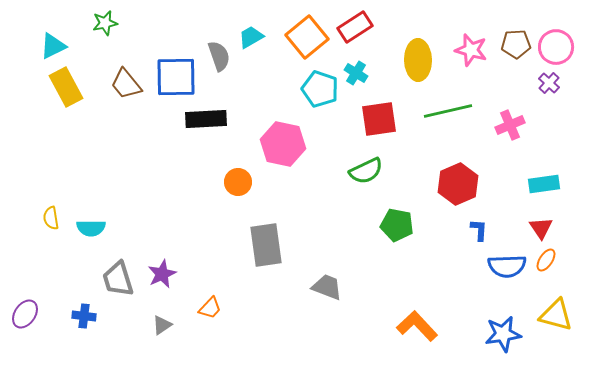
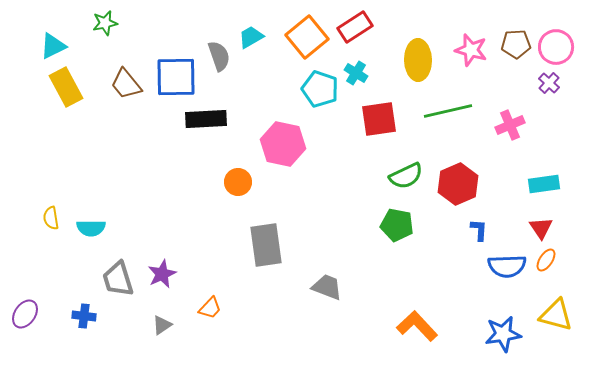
green semicircle at (366, 171): moved 40 px right, 5 px down
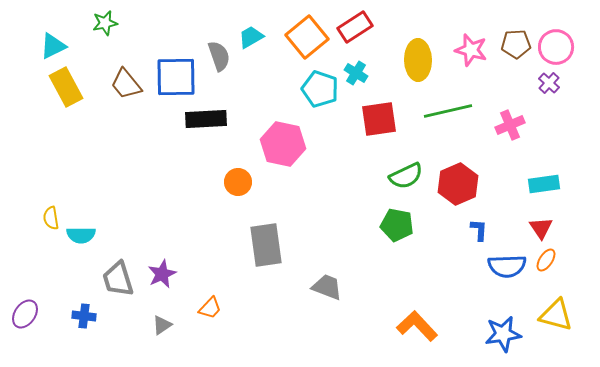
cyan semicircle at (91, 228): moved 10 px left, 7 px down
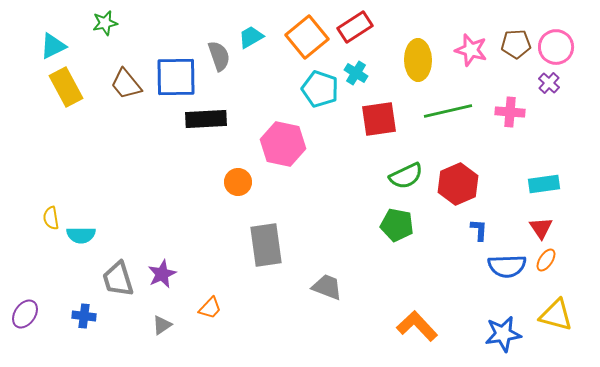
pink cross at (510, 125): moved 13 px up; rotated 28 degrees clockwise
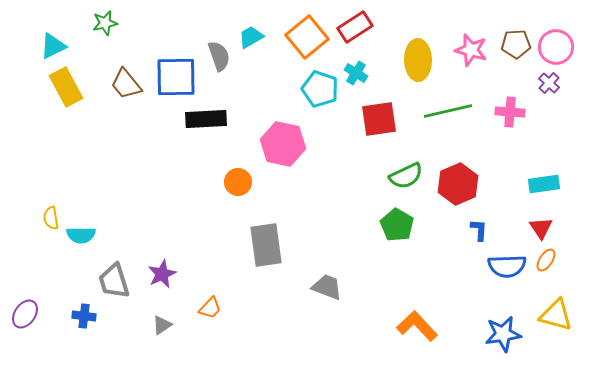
green pentagon at (397, 225): rotated 20 degrees clockwise
gray trapezoid at (118, 279): moved 4 px left, 2 px down
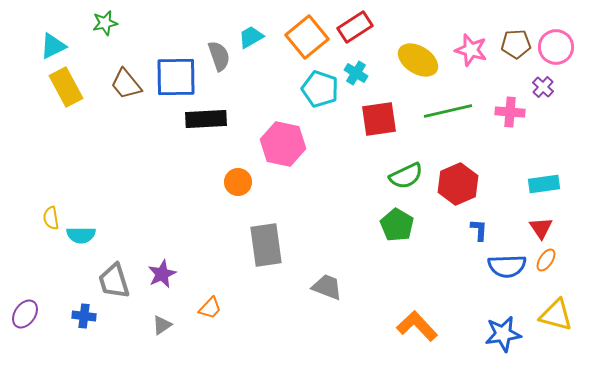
yellow ellipse at (418, 60): rotated 57 degrees counterclockwise
purple cross at (549, 83): moved 6 px left, 4 px down
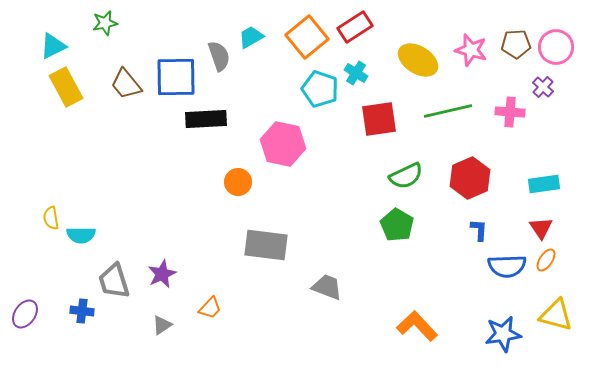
red hexagon at (458, 184): moved 12 px right, 6 px up
gray rectangle at (266, 245): rotated 75 degrees counterclockwise
blue cross at (84, 316): moved 2 px left, 5 px up
